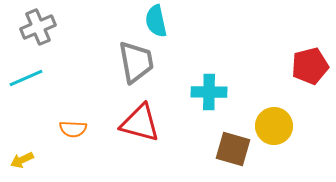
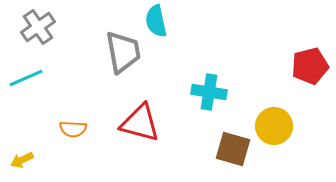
gray cross: rotated 12 degrees counterclockwise
gray trapezoid: moved 13 px left, 10 px up
cyan cross: rotated 8 degrees clockwise
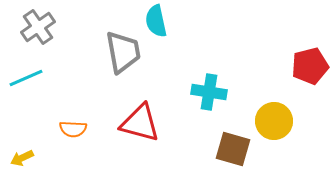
yellow circle: moved 5 px up
yellow arrow: moved 2 px up
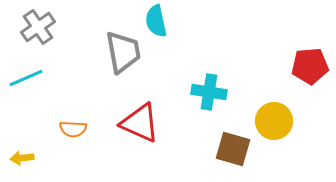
red pentagon: rotated 9 degrees clockwise
red triangle: rotated 9 degrees clockwise
yellow arrow: rotated 20 degrees clockwise
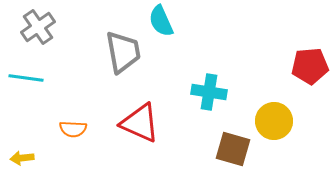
cyan semicircle: moved 5 px right; rotated 12 degrees counterclockwise
cyan line: rotated 32 degrees clockwise
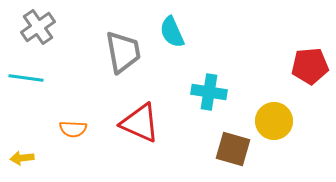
cyan semicircle: moved 11 px right, 11 px down
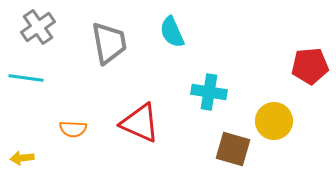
gray trapezoid: moved 14 px left, 9 px up
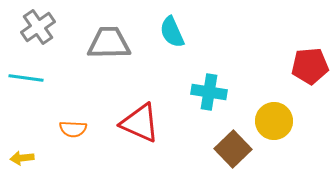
gray trapezoid: rotated 81 degrees counterclockwise
brown square: rotated 30 degrees clockwise
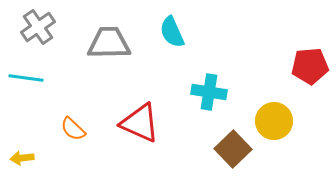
orange semicircle: rotated 40 degrees clockwise
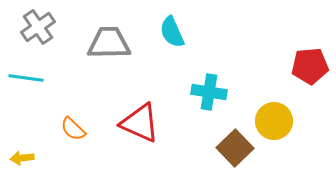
brown square: moved 2 px right, 1 px up
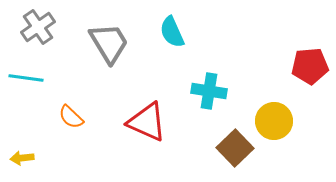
gray trapezoid: rotated 60 degrees clockwise
cyan cross: moved 1 px up
red triangle: moved 7 px right, 1 px up
orange semicircle: moved 2 px left, 12 px up
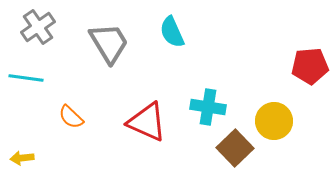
cyan cross: moved 1 px left, 16 px down
